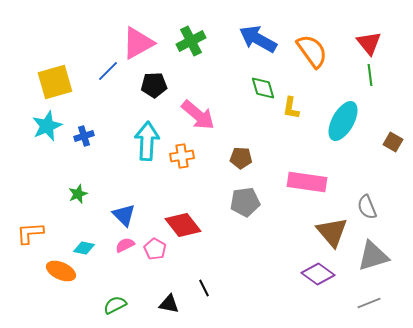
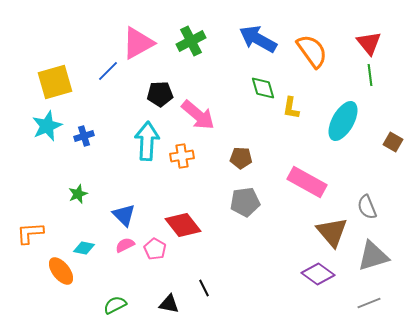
black pentagon: moved 6 px right, 9 px down
pink rectangle: rotated 21 degrees clockwise
orange ellipse: rotated 28 degrees clockwise
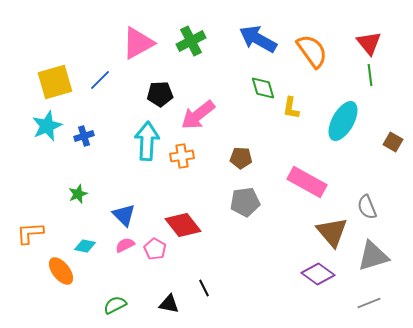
blue line: moved 8 px left, 9 px down
pink arrow: rotated 102 degrees clockwise
cyan diamond: moved 1 px right, 2 px up
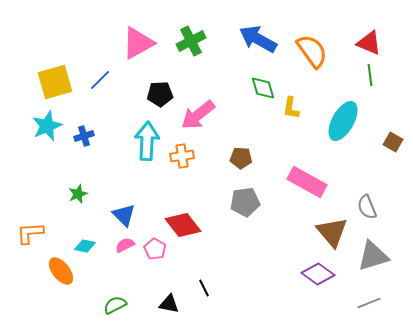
red triangle: rotated 28 degrees counterclockwise
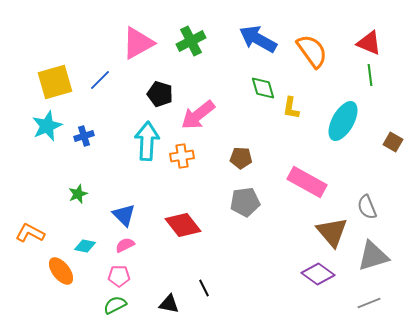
black pentagon: rotated 20 degrees clockwise
orange L-shape: rotated 32 degrees clockwise
pink pentagon: moved 36 px left, 27 px down; rotated 30 degrees counterclockwise
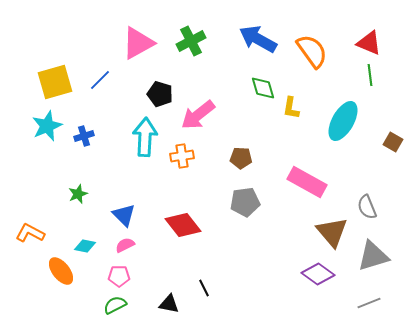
cyan arrow: moved 2 px left, 4 px up
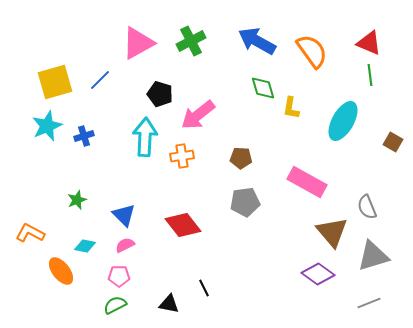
blue arrow: moved 1 px left, 2 px down
green star: moved 1 px left, 6 px down
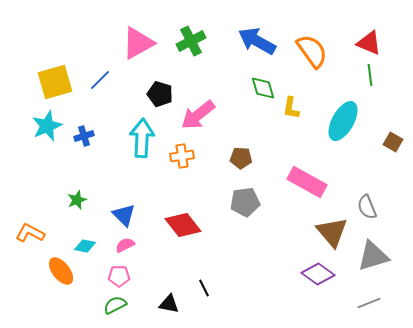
cyan arrow: moved 3 px left, 1 px down
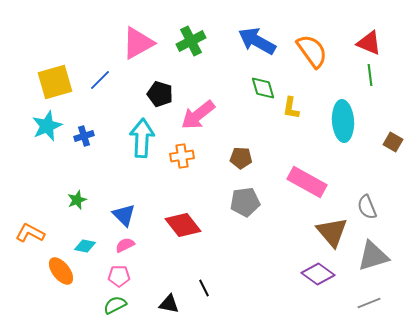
cyan ellipse: rotated 33 degrees counterclockwise
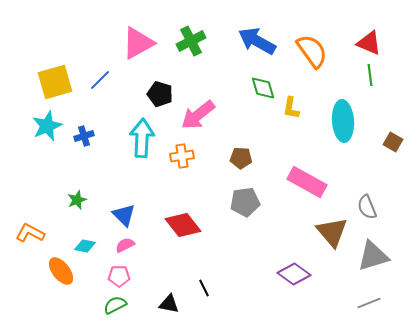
purple diamond: moved 24 px left
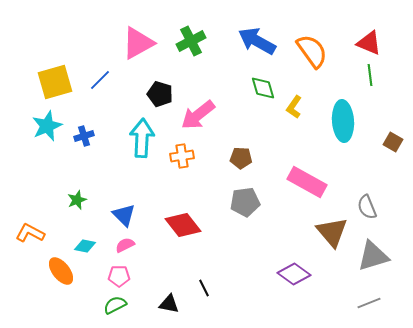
yellow L-shape: moved 3 px right, 1 px up; rotated 25 degrees clockwise
